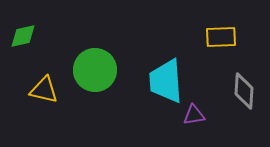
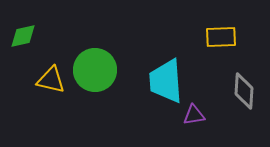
yellow triangle: moved 7 px right, 10 px up
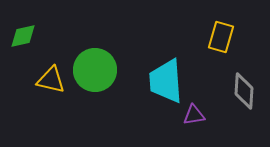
yellow rectangle: rotated 72 degrees counterclockwise
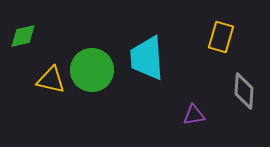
green circle: moved 3 px left
cyan trapezoid: moved 19 px left, 23 px up
